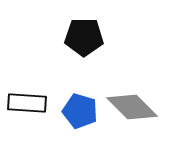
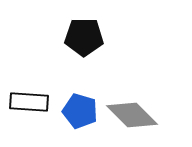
black rectangle: moved 2 px right, 1 px up
gray diamond: moved 8 px down
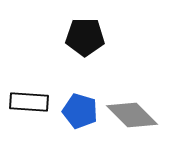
black pentagon: moved 1 px right
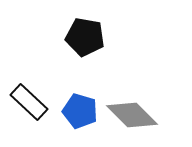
black pentagon: rotated 9 degrees clockwise
black rectangle: rotated 39 degrees clockwise
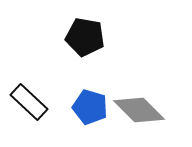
blue pentagon: moved 10 px right, 4 px up
gray diamond: moved 7 px right, 5 px up
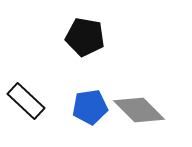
black rectangle: moved 3 px left, 1 px up
blue pentagon: rotated 24 degrees counterclockwise
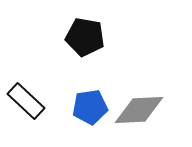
gray diamond: rotated 48 degrees counterclockwise
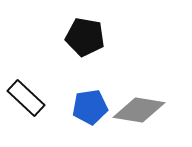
black rectangle: moved 3 px up
gray diamond: rotated 12 degrees clockwise
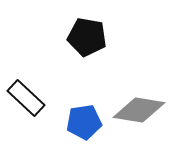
black pentagon: moved 2 px right
blue pentagon: moved 6 px left, 15 px down
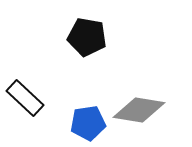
black rectangle: moved 1 px left
blue pentagon: moved 4 px right, 1 px down
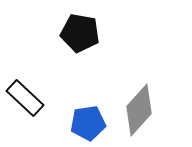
black pentagon: moved 7 px left, 4 px up
gray diamond: rotated 57 degrees counterclockwise
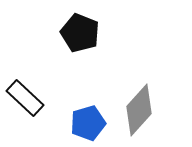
black pentagon: rotated 12 degrees clockwise
blue pentagon: rotated 8 degrees counterclockwise
